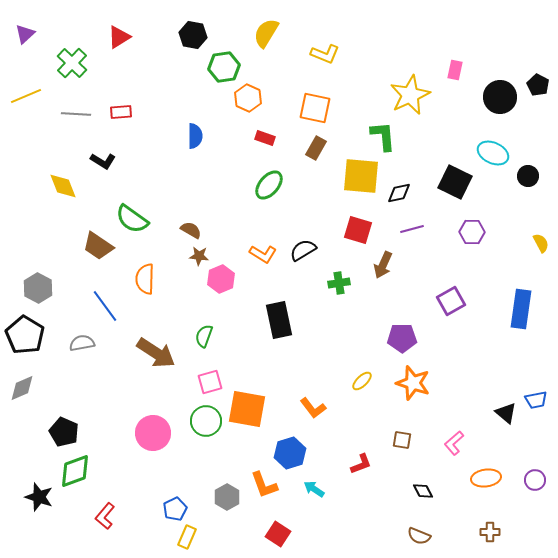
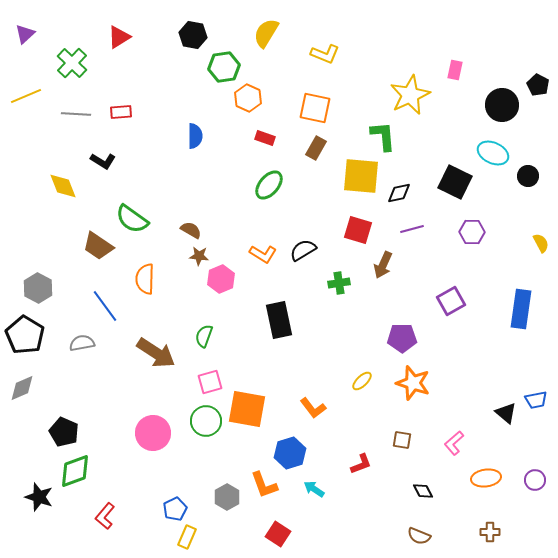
black circle at (500, 97): moved 2 px right, 8 px down
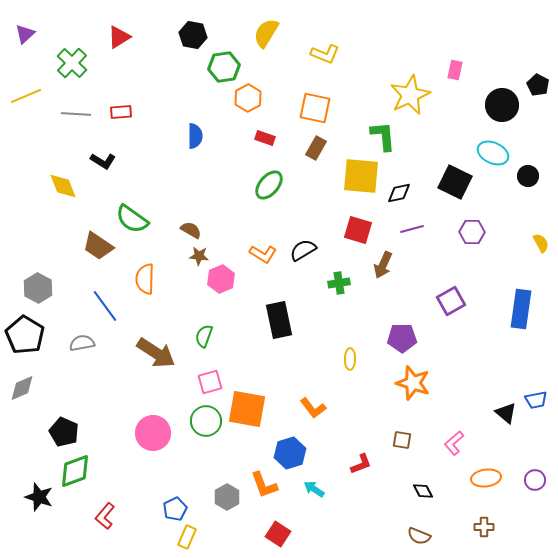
orange hexagon at (248, 98): rotated 8 degrees clockwise
yellow ellipse at (362, 381): moved 12 px left, 22 px up; rotated 45 degrees counterclockwise
brown cross at (490, 532): moved 6 px left, 5 px up
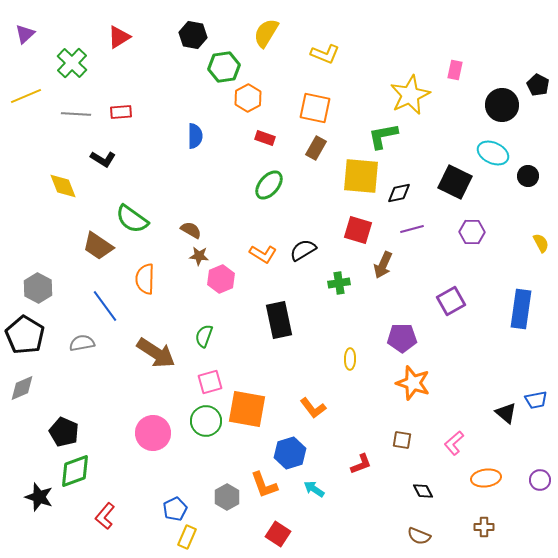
green L-shape at (383, 136): rotated 96 degrees counterclockwise
black L-shape at (103, 161): moved 2 px up
purple circle at (535, 480): moved 5 px right
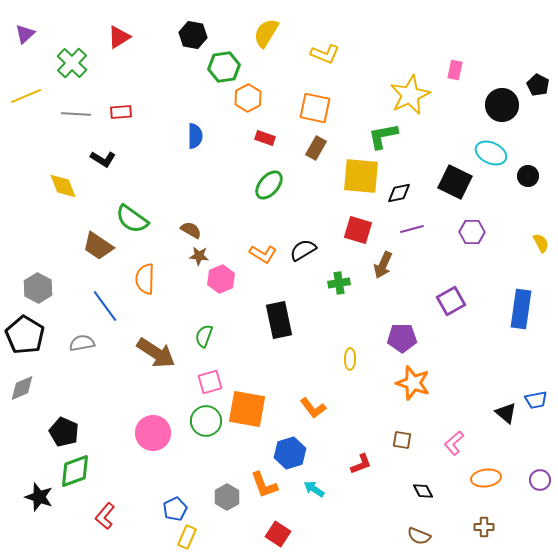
cyan ellipse at (493, 153): moved 2 px left
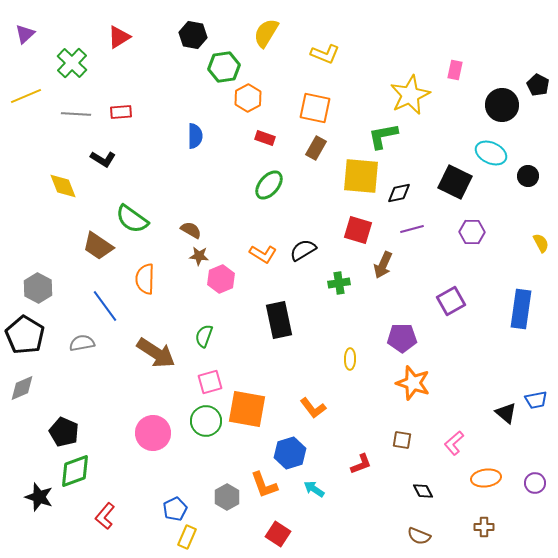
purple circle at (540, 480): moved 5 px left, 3 px down
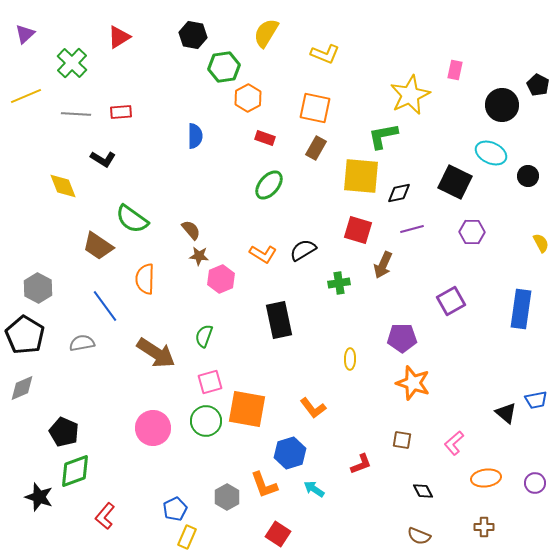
brown semicircle at (191, 230): rotated 20 degrees clockwise
pink circle at (153, 433): moved 5 px up
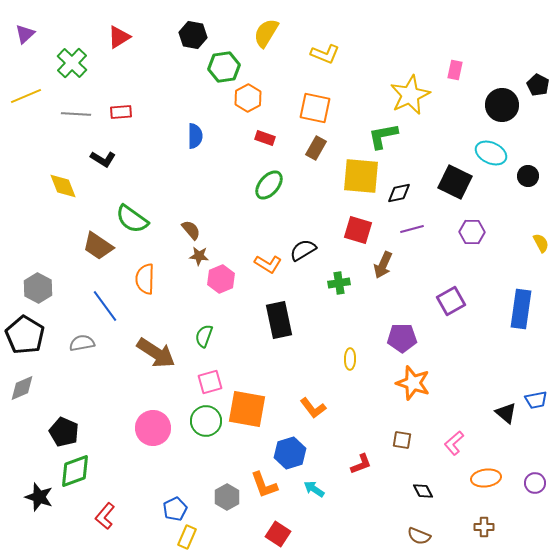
orange L-shape at (263, 254): moved 5 px right, 10 px down
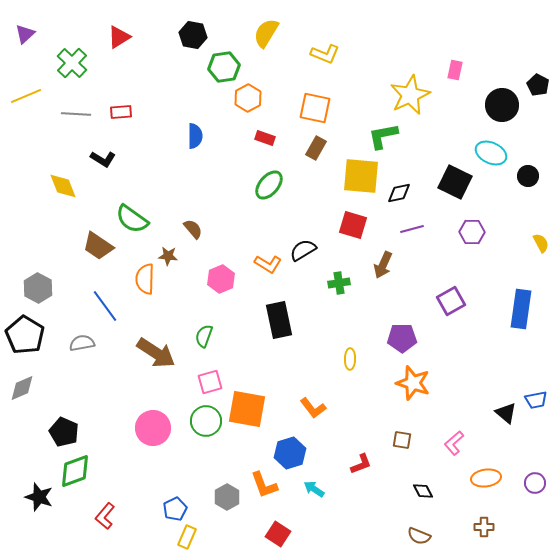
brown semicircle at (191, 230): moved 2 px right, 1 px up
red square at (358, 230): moved 5 px left, 5 px up
brown star at (199, 256): moved 31 px left
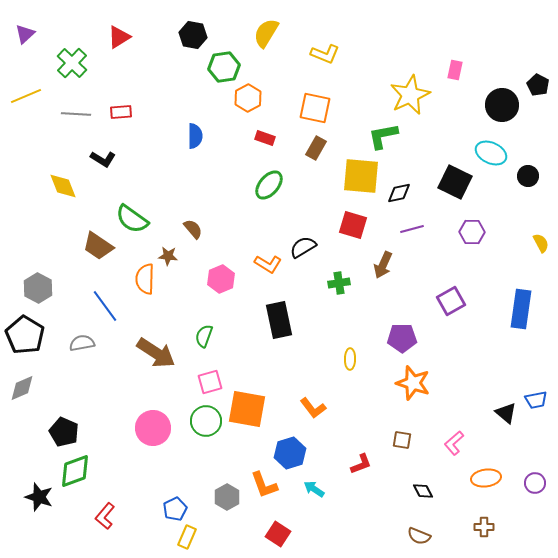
black semicircle at (303, 250): moved 3 px up
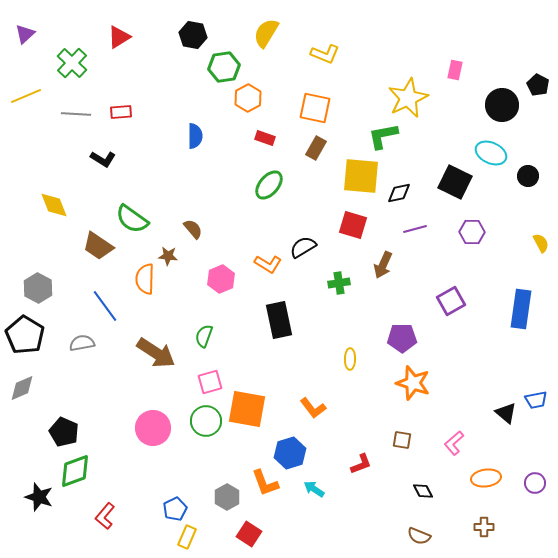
yellow star at (410, 95): moved 2 px left, 3 px down
yellow diamond at (63, 186): moved 9 px left, 19 px down
purple line at (412, 229): moved 3 px right
orange L-shape at (264, 485): moved 1 px right, 2 px up
red square at (278, 534): moved 29 px left
